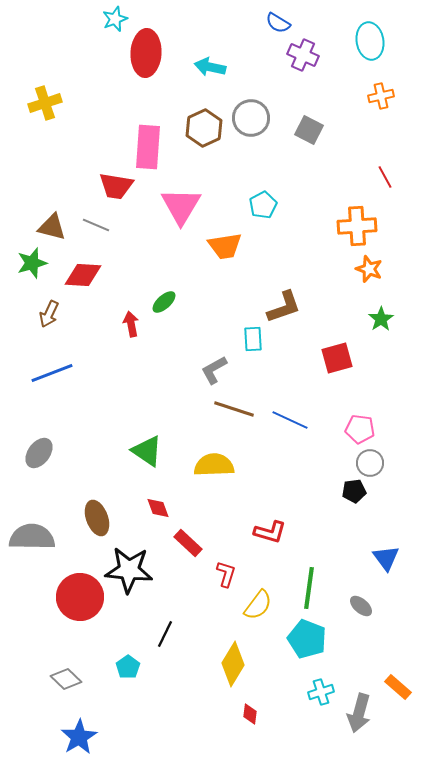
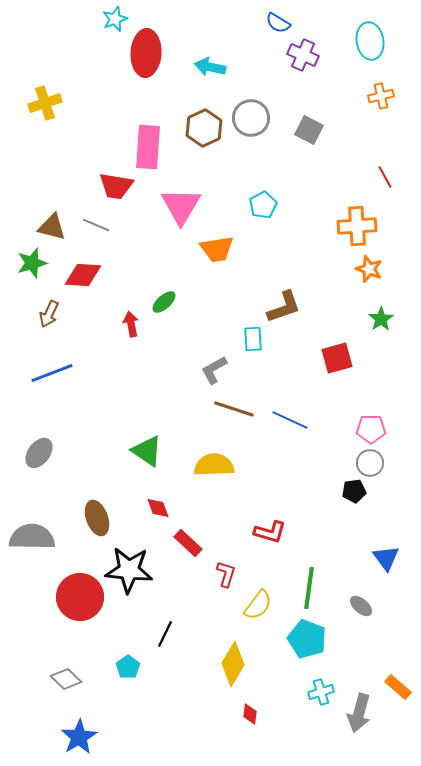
orange trapezoid at (225, 246): moved 8 px left, 3 px down
pink pentagon at (360, 429): moved 11 px right; rotated 8 degrees counterclockwise
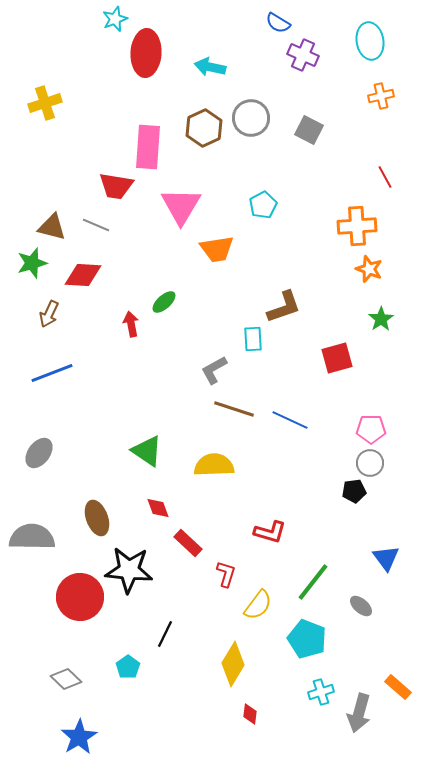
green line at (309, 588): moved 4 px right, 6 px up; rotated 30 degrees clockwise
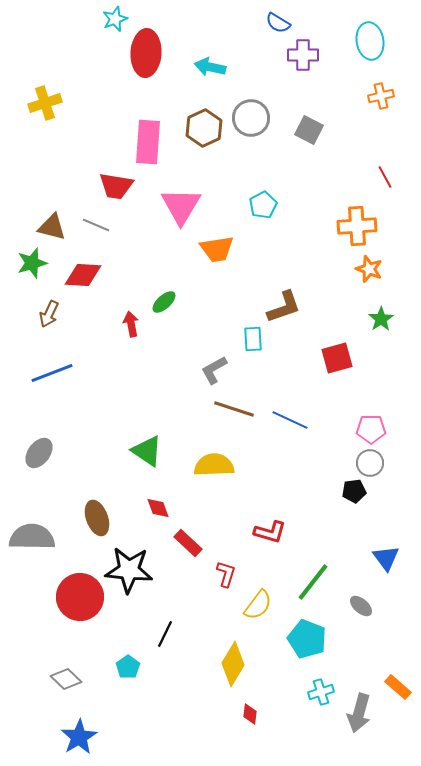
purple cross at (303, 55): rotated 24 degrees counterclockwise
pink rectangle at (148, 147): moved 5 px up
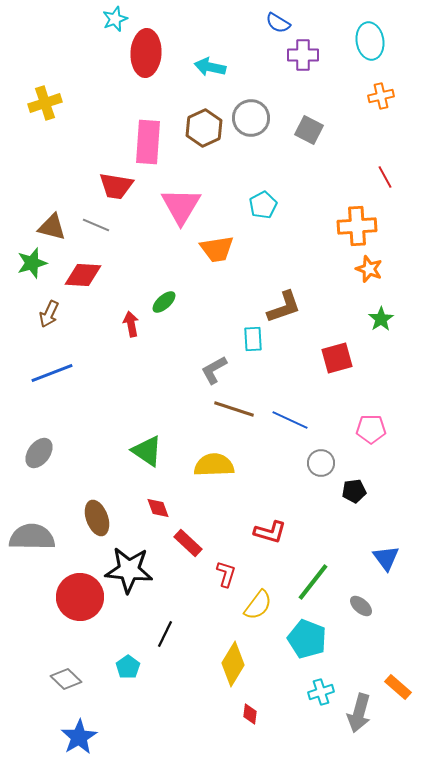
gray circle at (370, 463): moved 49 px left
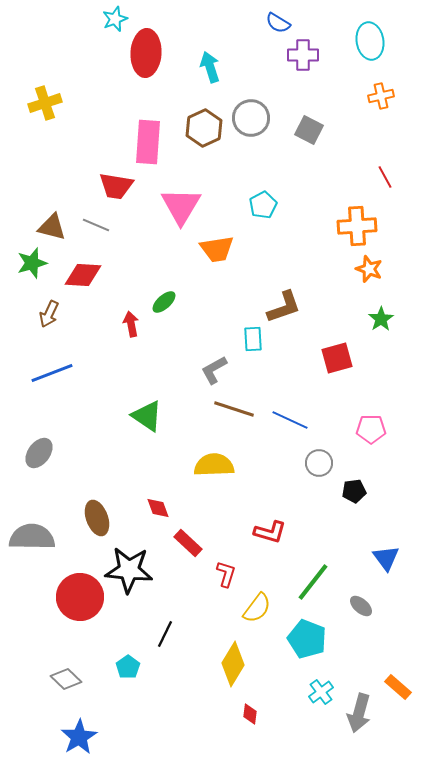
cyan arrow at (210, 67): rotated 60 degrees clockwise
green triangle at (147, 451): moved 35 px up
gray circle at (321, 463): moved 2 px left
yellow semicircle at (258, 605): moved 1 px left, 3 px down
cyan cross at (321, 692): rotated 20 degrees counterclockwise
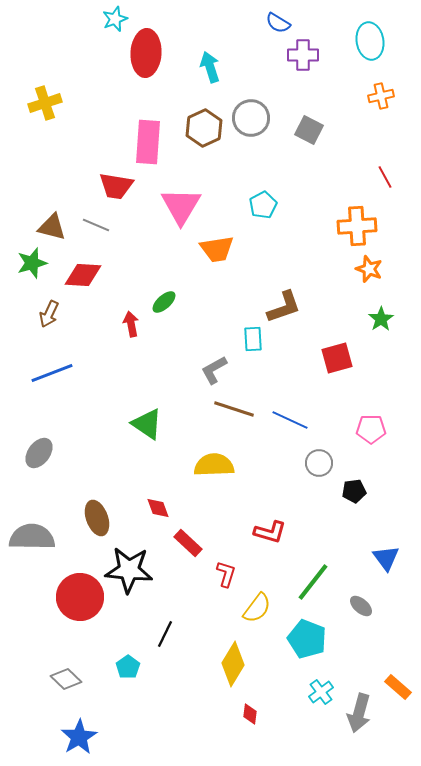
green triangle at (147, 416): moved 8 px down
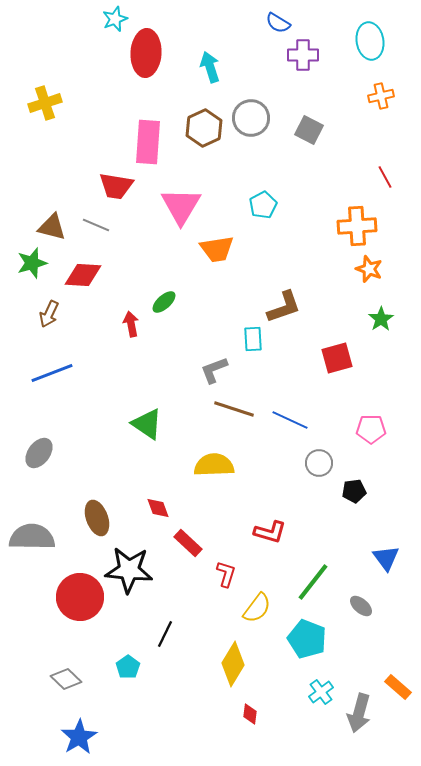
gray L-shape at (214, 370): rotated 8 degrees clockwise
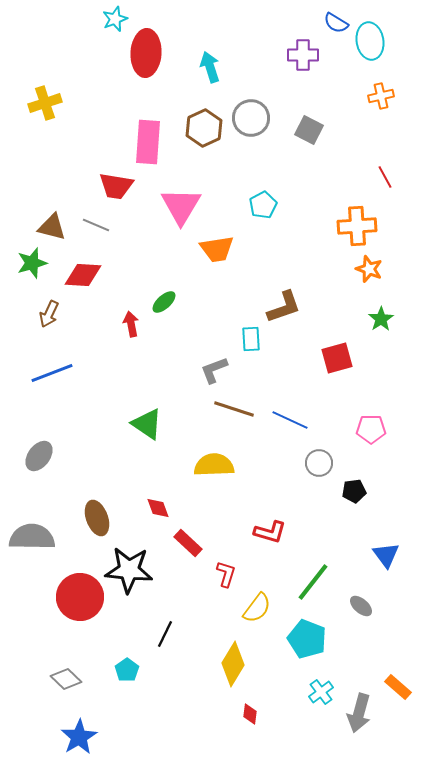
blue semicircle at (278, 23): moved 58 px right
cyan rectangle at (253, 339): moved 2 px left
gray ellipse at (39, 453): moved 3 px down
blue triangle at (386, 558): moved 3 px up
cyan pentagon at (128, 667): moved 1 px left, 3 px down
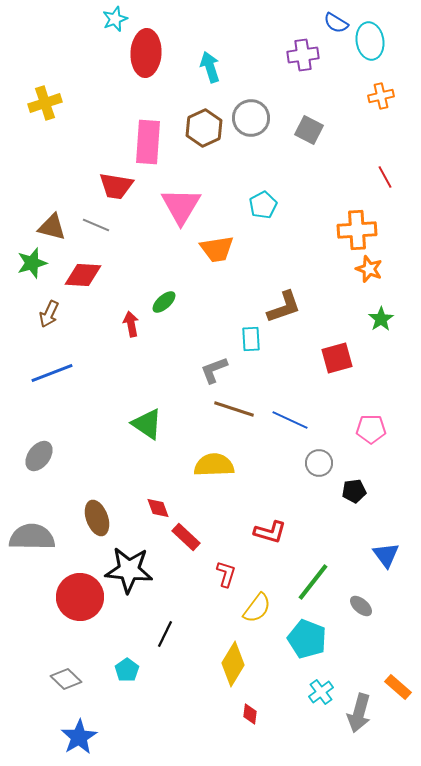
purple cross at (303, 55): rotated 8 degrees counterclockwise
orange cross at (357, 226): moved 4 px down
red rectangle at (188, 543): moved 2 px left, 6 px up
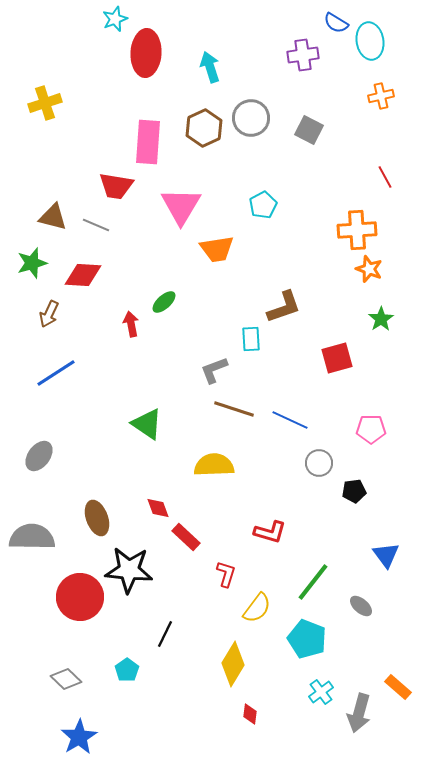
brown triangle at (52, 227): moved 1 px right, 10 px up
blue line at (52, 373): moved 4 px right; rotated 12 degrees counterclockwise
